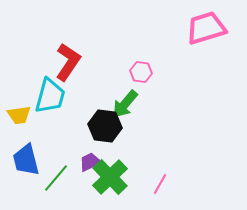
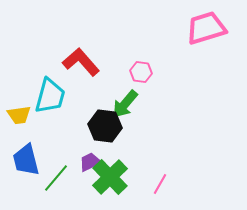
red L-shape: moved 13 px right; rotated 75 degrees counterclockwise
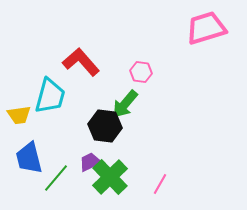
blue trapezoid: moved 3 px right, 2 px up
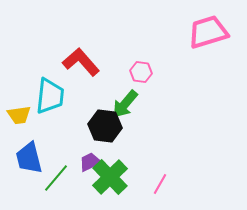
pink trapezoid: moved 2 px right, 4 px down
cyan trapezoid: rotated 9 degrees counterclockwise
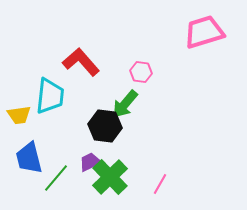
pink trapezoid: moved 4 px left
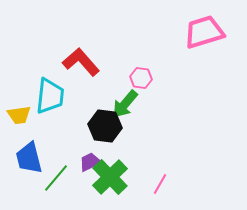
pink hexagon: moved 6 px down
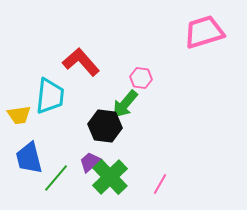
purple trapezoid: rotated 15 degrees counterclockwise
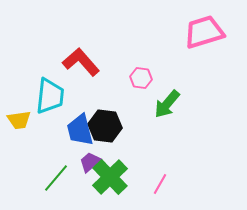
green arrow: moved 42 px right
yellow trapezoid: moved 5 px down
blue trapezoid: moved 51 px right, 28 px up
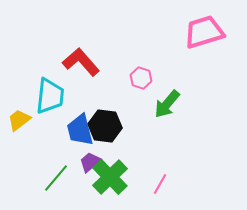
pink hexagon: rotated 10 degrees clockwise
yellow trapezoid: rotated 150 degrees clockwise
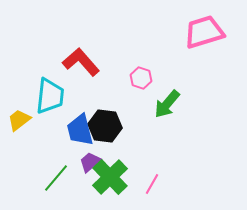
pink line: moved 8 px left
